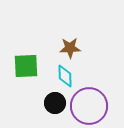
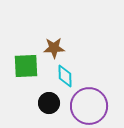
brown star: moved 16 px left
black circle: moved 6 px left
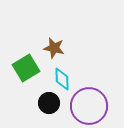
brown star: rotated 15 degrees clockwise
green square: moved 2 px down; rotated 28 degrees counterclockwise
cyan diamond: moved 3 px left, 3 px down
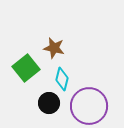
green square: rotated 8 degrees counterclockwise
cyan diamond: rotated 15 degrees clockwise
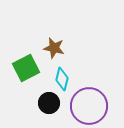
green square: rotated 12 degrees clockwise
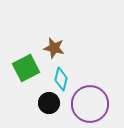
cyan diamond: moved 1 px left
purple circle: moved 1 px right, 2 px up
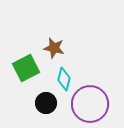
cyan diamond: moved 3 px right
black circle: moved 3 px left
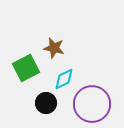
cyan diamond: rotated 50 degrees clockwise
purple circle: moved 2 px right
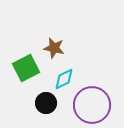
purple circle: moved 1 px down
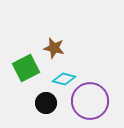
cyan diamond: rotated 40 degrees clockwise
purple circle: moved 2 px left, 4 px up
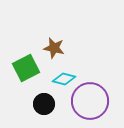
black circle: moved 2 px left, 1 px down
